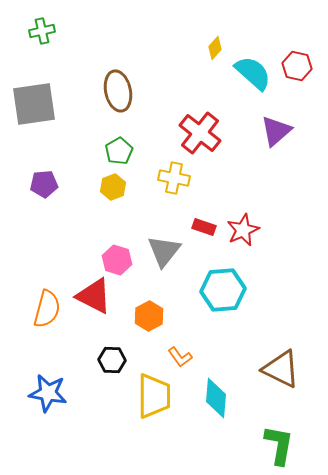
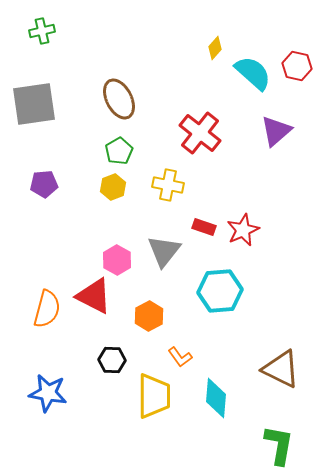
brown ellipse: moved 1 px right, 8 px down; rotated 15 degrees counterclockwise
yellow cross: moved 6 px left, 7 px down
pink hexagon: rotated 12 degrees clockwise
cyan hexagon: moved 3 px left, 1 px down
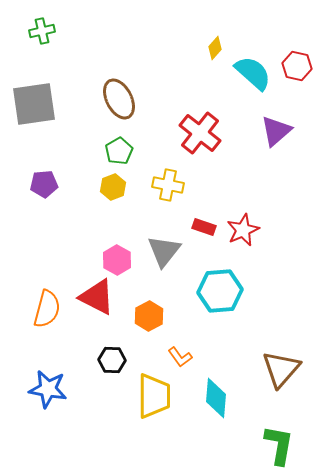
red triangle: moved 3 px right, 1 px down
brown triangle: rotated 45 degrees clockwise
blue star: moved 4 px up
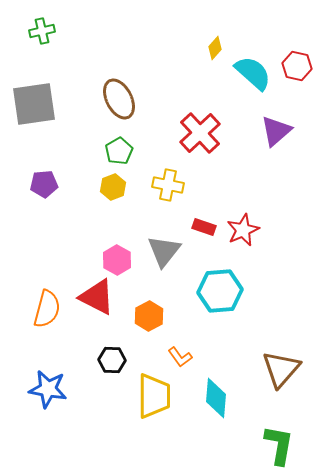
red cross: rotated 9 degrees clockwise
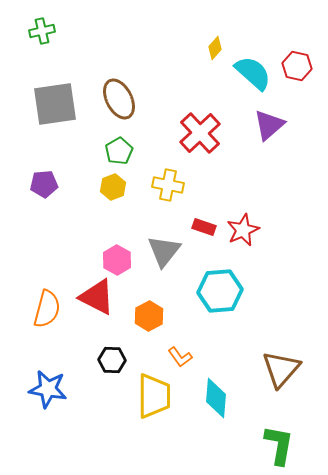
gray square: moved 21 px right
purple triangle: moved 7 px left, 6 px up
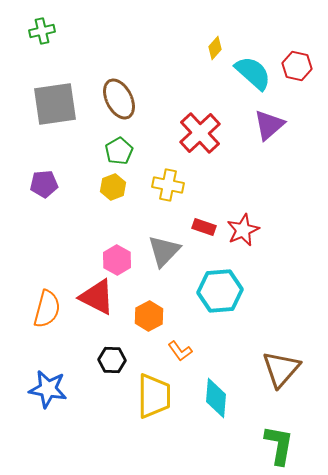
gray triangle: rotated 6 degrees clockwise
orange L-shape: moved 6 px up
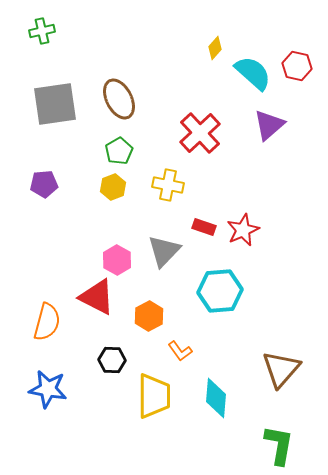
orange semicircle: moved 13 px down
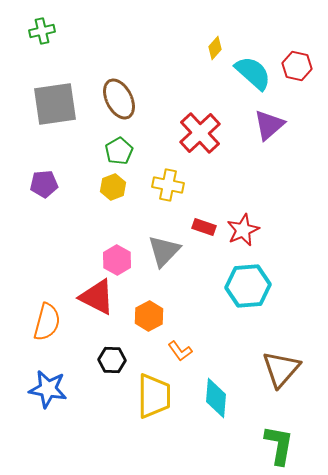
cyan hexagon: moved 28 px right, 5 px up
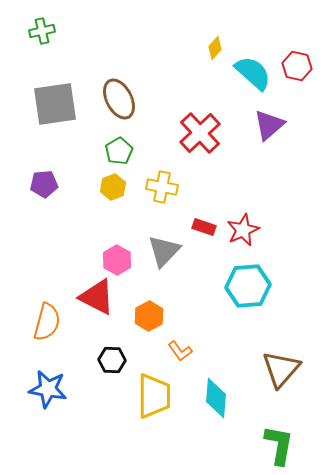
yellow cross: moved 6 px left, 2 px down
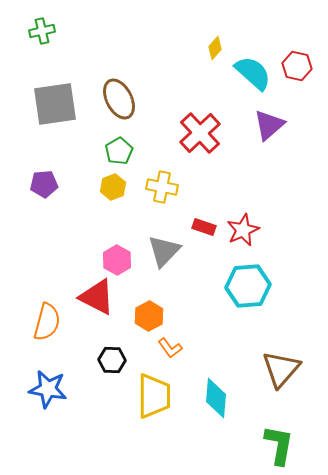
orange L-shape: moved 10 px left, 3 px up
